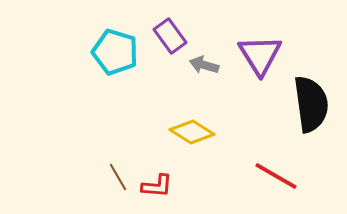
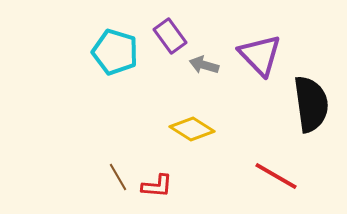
purple triangle: rotated 12 degrees counterclockwise
yellow diamond: moved 3 px up
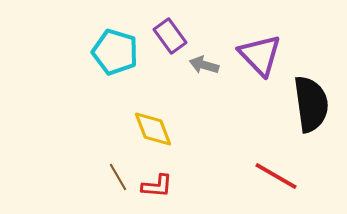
yellow diamond: moved 39 px left; rotated 36 degrees clockwise
